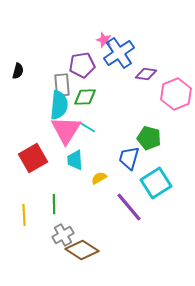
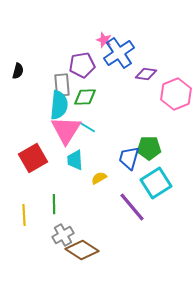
green pentagon: moved 10 px down; rotated 15 degrees counterclockwise
purple line: moved 3 px right
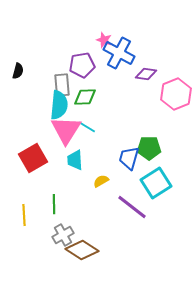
blue cross: rotated 28 degrees counterclockwise
yellow semicircle: moved 2 px right, 3 px down
purple line: rotated 12 degrees counterclockwise
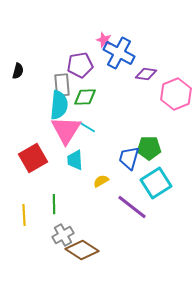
purple pentagon: moved 2 px left
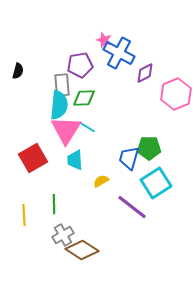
purple diamond: moved 1 px left, 1 px up; rotated 35 degrees counterclockwise
green diamond: moved 1 px left, 1 px down
